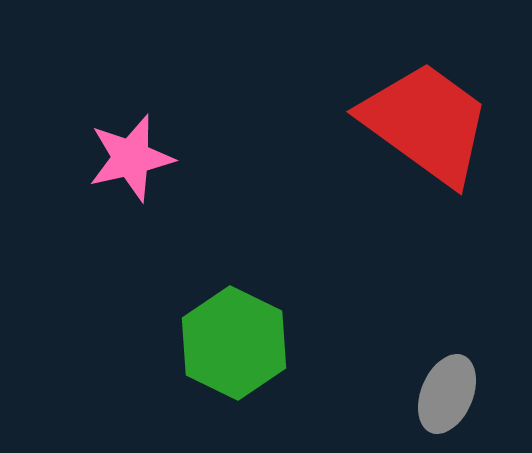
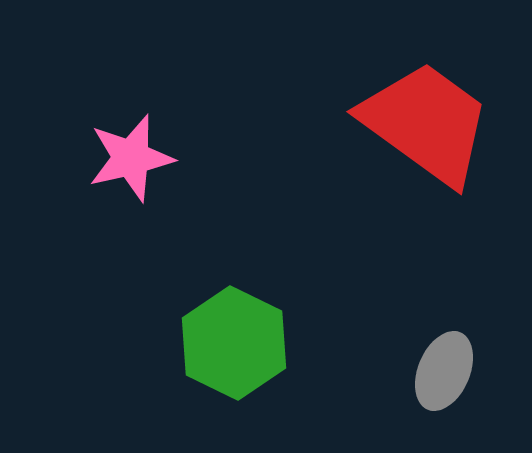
gray ellipse: moved 3 px left, 23 px up
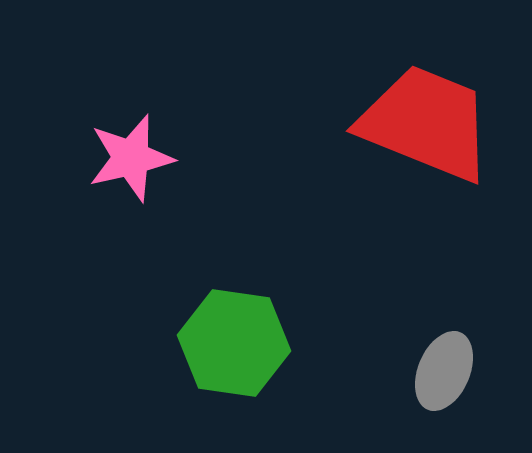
red trapezoid: rotated 14 degrees counterclockwise
green hexagon: rotated 18 degrees counterclockwise
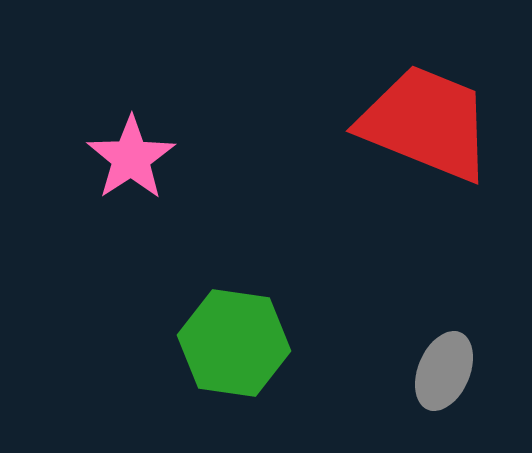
pink star: rotated 20 degrees counterclockwise
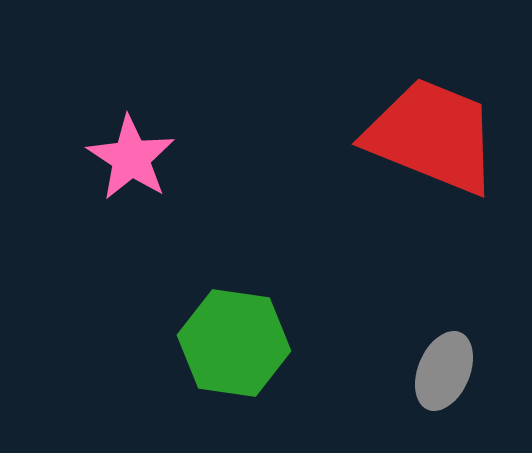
red trapezoid: moved 6 px right, 13 px down
pink star: rotated 6 degrees counterclockwise
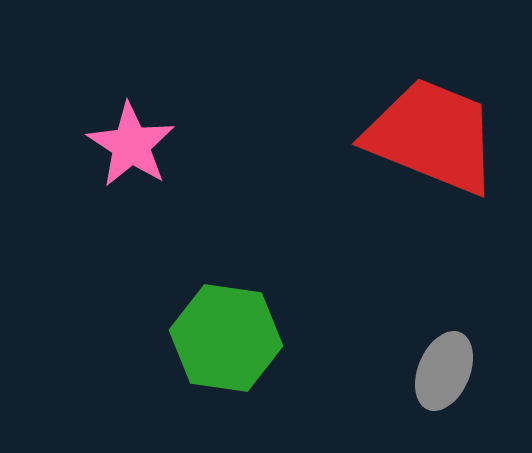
pink star: moved 13 px up
green hexagon: moved 8 px left, 5 px up
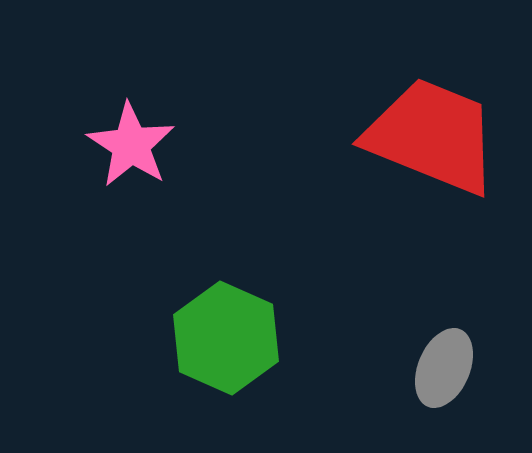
green hexagon: rotated 16 degrees clockwise
gray ellipse: moved 3 px up
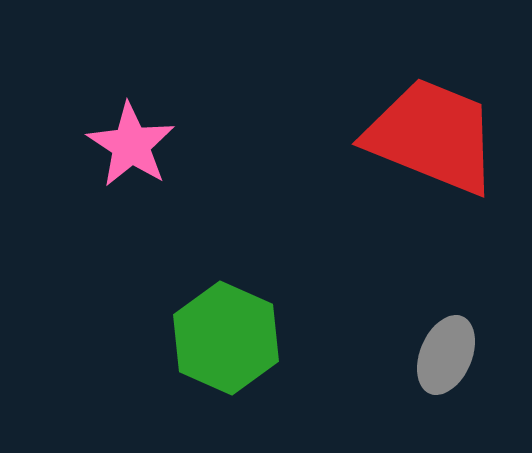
gray ellipse: moved 2 px right, 13 px up
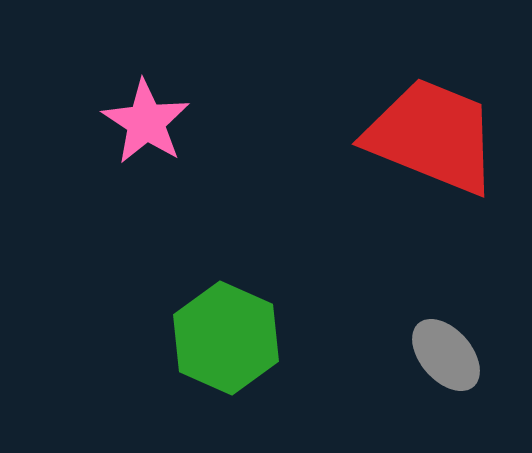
pink star: moved 15 px right, 23 px up
gray ellipse: rotated 64 degrees counterclockwise
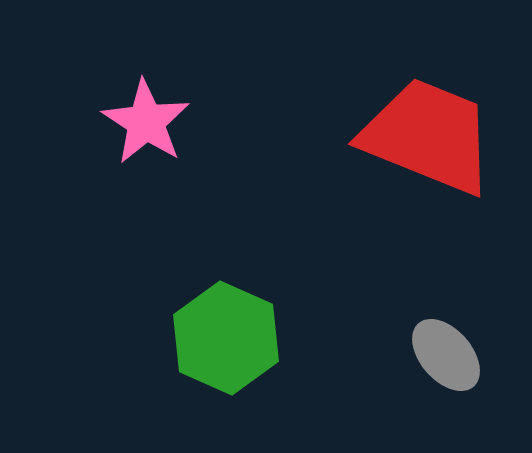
red trapezoid: moved 4 px left
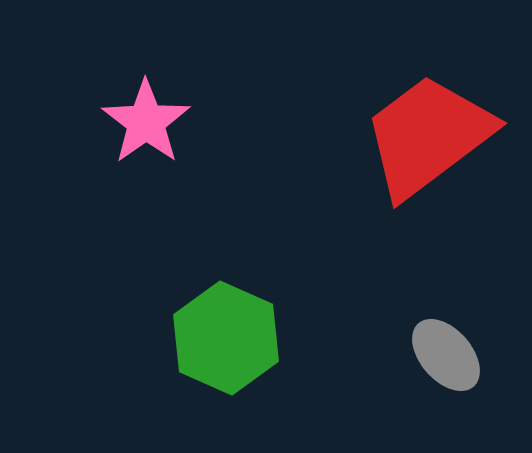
pink star: rotated 4 degrees clockwise
red trapezoid: rotated 59 degrees counterclockwise
